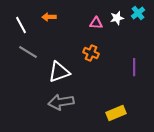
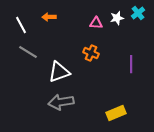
purple line: moved 3 px left, 3 px up
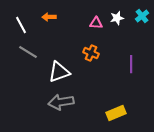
cyan cross: moved 4 px right, 3 px down
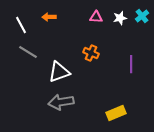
white star: moved 3 px right
pink triangle: moved 6 px up
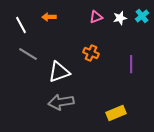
pink triangle: rotated 24 degrees counterclockwise
gray line: moved 2 px down
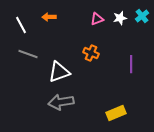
pink triangle: moved 1 px right, 2 px down
gray line: rotated 12 degrees counterclockwise
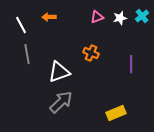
pink triangle: moved 2 px up
gray line: moved 1 px left; rotated 60 degrees clockwise
gray arrow: rotated 145 degrees clockwise
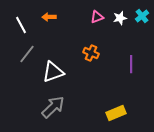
gray line: rotated 48 degrees clockwise
white triangle: moved 6 px left
gray arrow: moved 8 px left, 5 px down
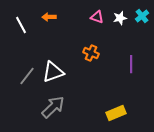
pink triangle: rotated 40 degrees clockwise
gray line: moved 22 px down
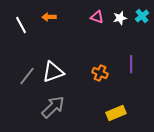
orange cross: moved 9 px right, 20 px down
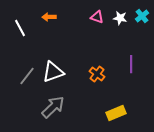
white star: rotated 24 degrees clockwise
white line: moved 1 px left, 3 px down
orange cross: moved 3 px left, 1 px down; rotated 14 degrees clockwise
